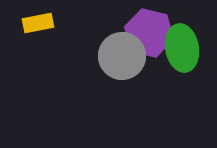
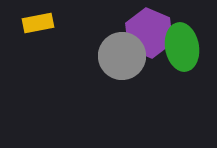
purple hexagon: rotated 9 degrees clockwise
green ellipse: moved 1 px up
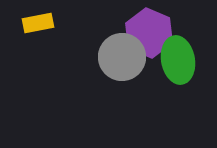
green ellipse: moved 4 px left, 13 px down
gray circle: moved 1 px down
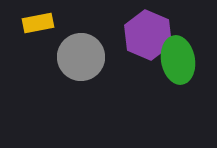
purple hexagon: moved 1 px left, 2 px down
gray circle: moved 41 px left
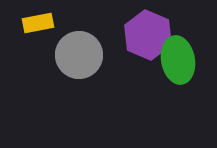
gray circle: moved 2 px left, 2 px up
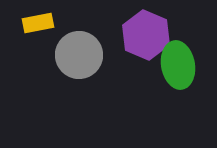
purple hexagon: moved 2 px left
green ellipse: moved 5 px down
